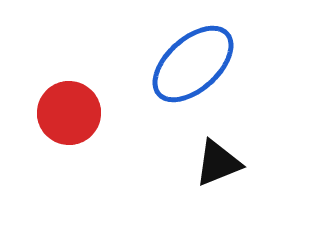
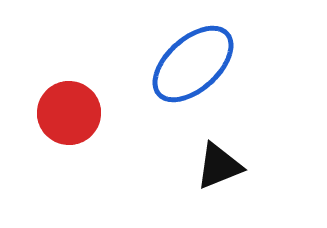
black triangle: moved 1 px right, 3 px down
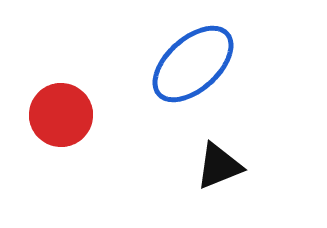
red circle: moved 8 px left, 2 px down
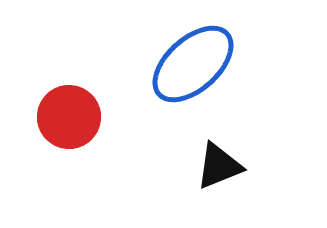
red circle: moved 8 px right, 2 px down
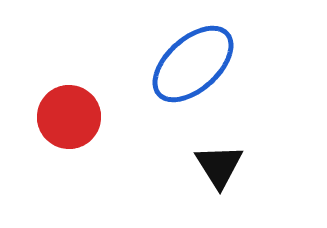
black triangle: rotated 40 degrees counterclockwise
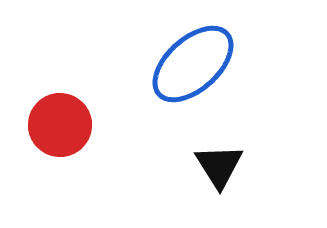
red circle: moved 9 px left, 8 px down
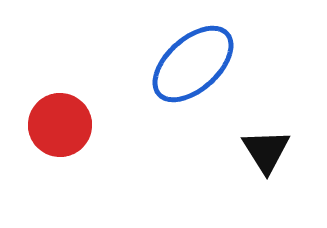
black triangle: moved 47 px right, 15 px up
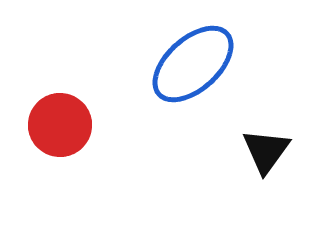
black triangle: rotated 8 degrees clockwise
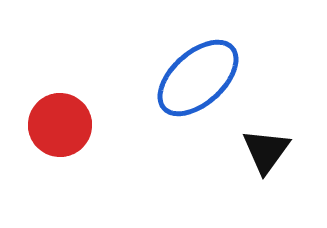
blue ellipse: moved 5 px right, 14 px down
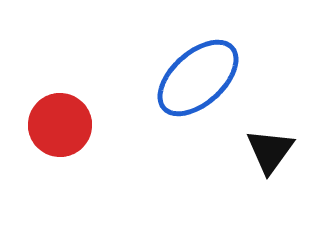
black triangle: moved 4 px right
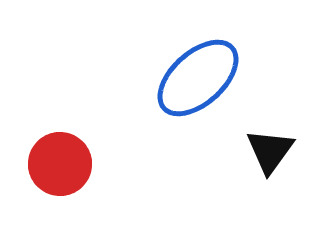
red circle: moved 39 px down
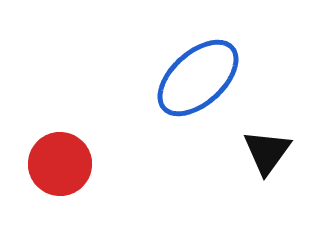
black triangle: moved 3 px left, 1 px down
